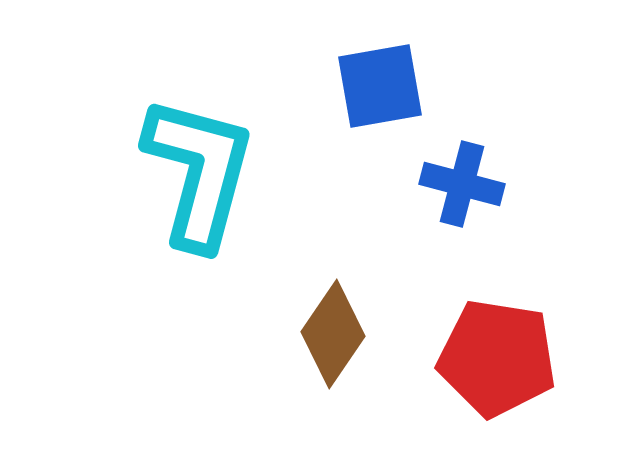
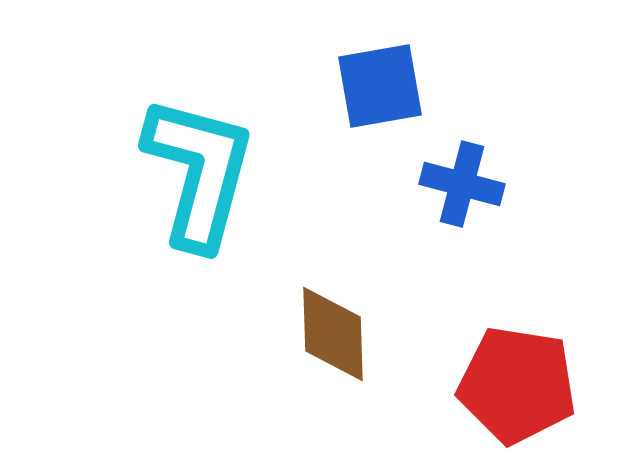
brown diamond: rotated 36 degrees counterclockwise
red pentagon: moved 20 px right, 27 px down
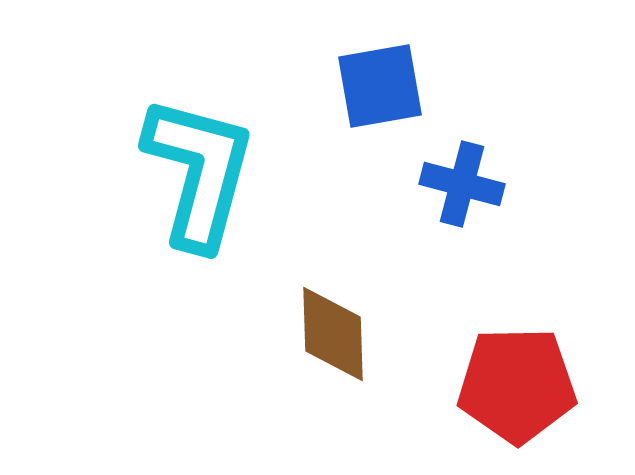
red pentagon: rotated 10 degrees counterclockwise
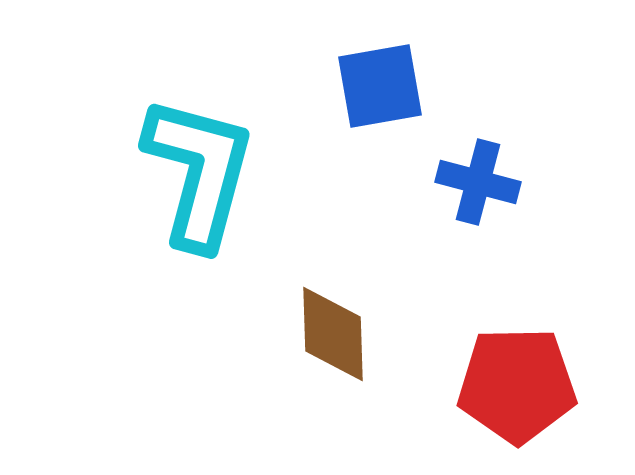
blue cross: moved 16 px right, 2 px up
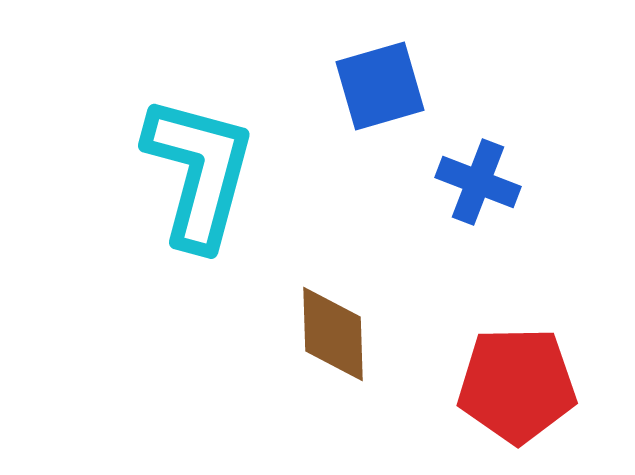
blue square: rotated 6 degrees counterclockwise
blue cross: rotated 6 degrees clockwise
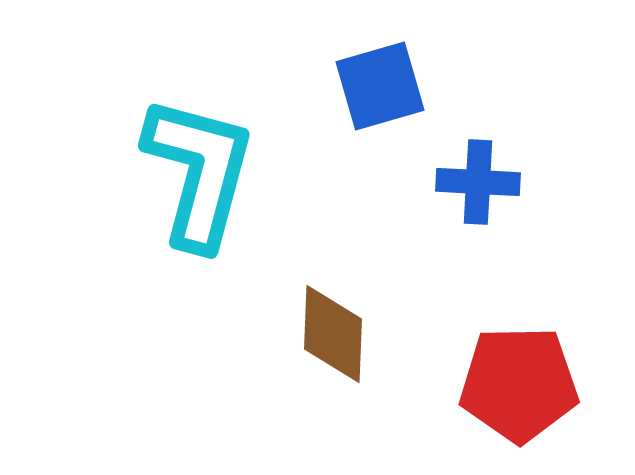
blue cross: rotated 18 degrees counterclockwise
brown diamond: rotated 4 degrees clockwise
red pentagon: moved 2 px right, 1 px up
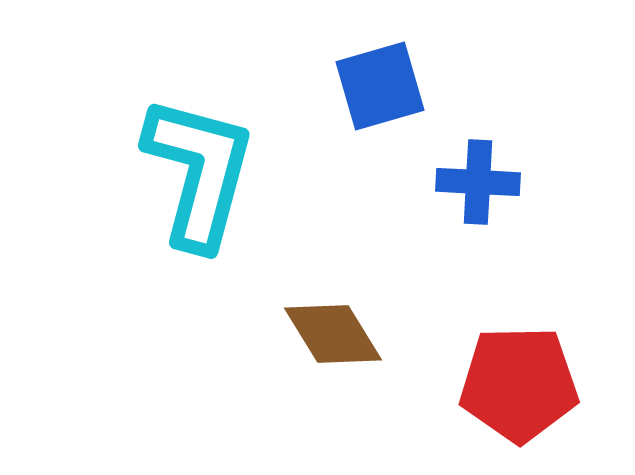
brown diamond: rotated 34 degrees counterclockwise
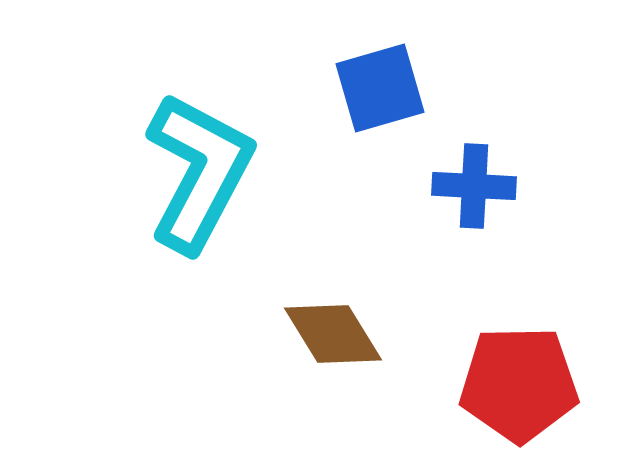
blue square: moved 2 px down
cyan L-shape: rotated 13 degrees clockwise
blue cross: moved 4 px left, 4 px down
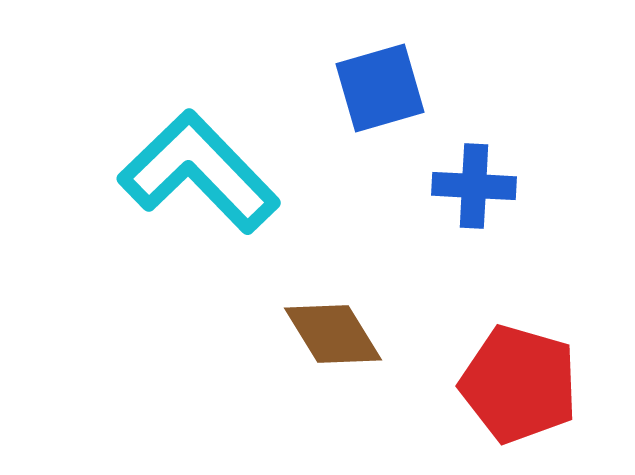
cyan L-shape: rotated 72 degrees counterclockwise
red pentagon: rotated 17 degrees clockwise
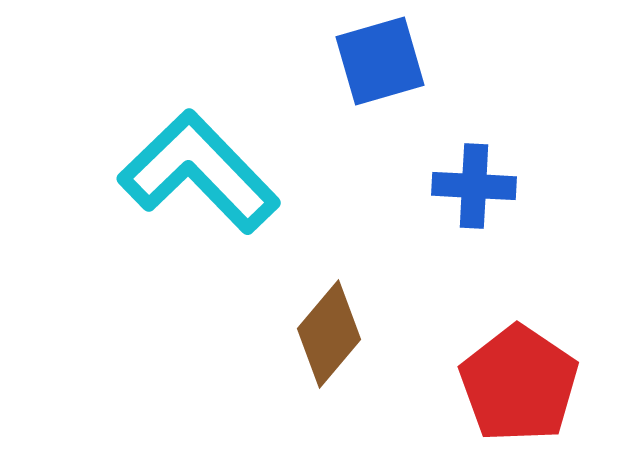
blue square: moved 27 px up
brown diamond: moved 4 px left; rotated 72 degrees clockwise
red pentagon: rotated 18 degrees clockwise
